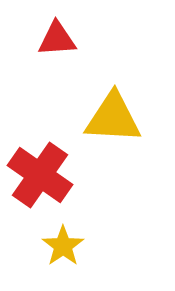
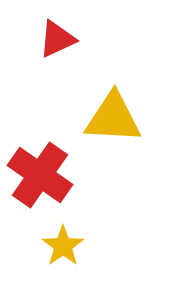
red triangle: rotated 21 degrees counterclockwise
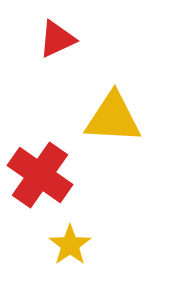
yellow star: moved 7 px right, 1 px up
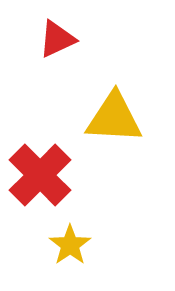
yellow triangle: moved 1 px right
red cross: rotated 10 degrees clockwise
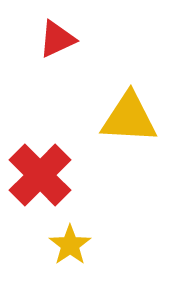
yellow triangle: moved 15 px right
